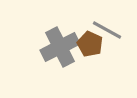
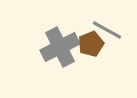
brown pentagon: moved 1 px right; rotated 25 degrees clockwise
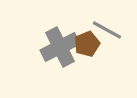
brown pentagon: moved 4 px left
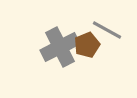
brown pentagon: moved 1 px down
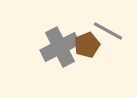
gray line: moved 1 px right, 1 px down
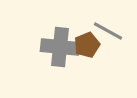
gray cross: rotated 33 degrees clockwise
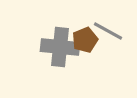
brown pentagon: moved 2 px left, 5 px up
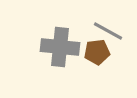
brown pentagon: moved 12 px right, 12 px down; rotated 15 degrees clockwise
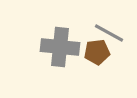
gray line: moved 1 px right, 2 px down
